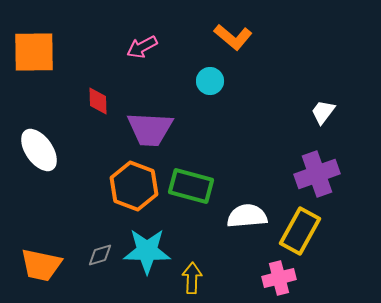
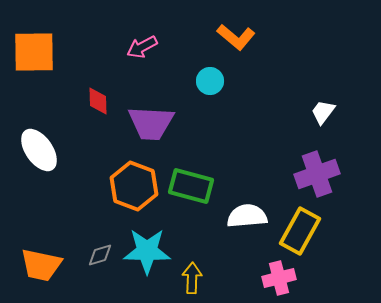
orange L-shape: moved 3 px right
purple trapezoid: moved 1 px right, 6 px up
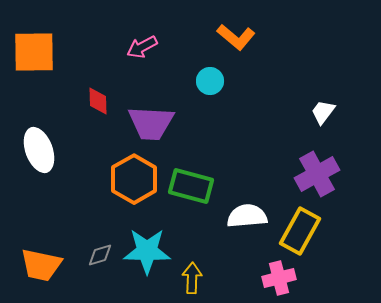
white ellipse: rotated 15 degrees clockwise
purple cross: rotated 9 degrees counterclockwise
orange hexagon: moved 7 px up; rotated 9 degrees clockwise
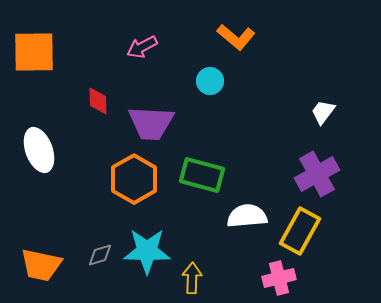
green rectangle: moved 11 px right, 11 px up
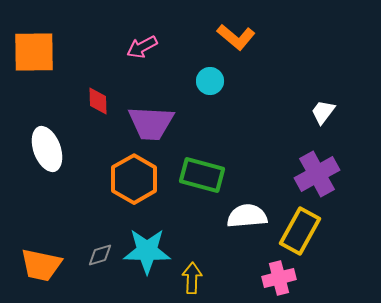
white ellipse: moved 8 px right, 1 px up
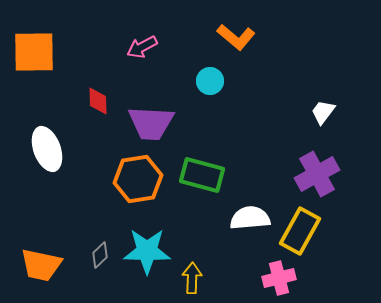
orange hexagon: moved 4 px right; rotated 21 degrees clockwise
white semicircle: moved 3 px right, 2 px down
gray diamond: rotated 28 degrees counterclockwise
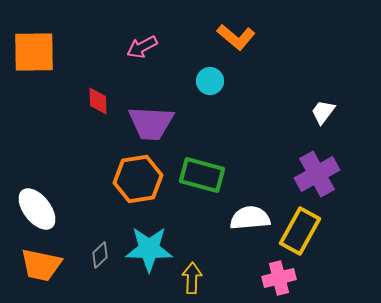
white ellipse: moved 10 px left, 60 px down; rotated 18 degrees counterclockwise
cyan star: moved 2 px right, 2 px up
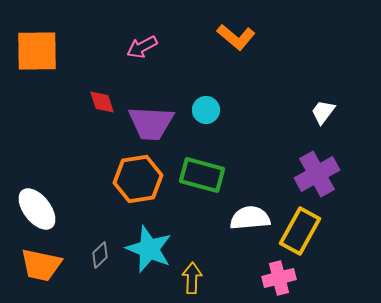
orange square: moved 3 px right, 1 px up
cyan circle: moved 4 px left, 29 px down
red diamond: moved 4 px right, 1 px down; rotated 16 degrees counterclockwise
cyan star: rotated 21 degrees clockwise
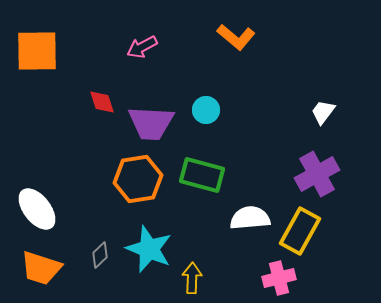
orange trapezoid: moved 3 px down; rotated 6 degrees clockwise
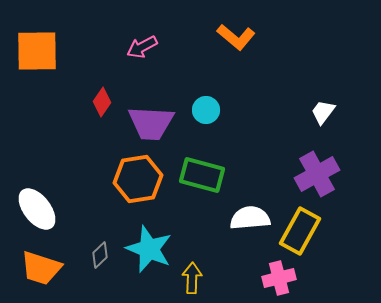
red diamond: rotated 52 degrees clockwise
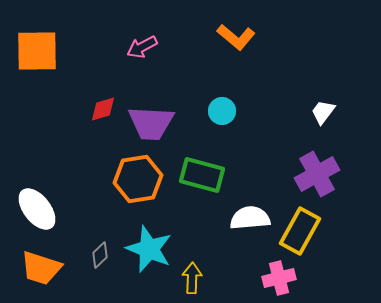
red diamond: moved 1 px right, 7 px down; rotated 40 degrees clockwise
cyan circle: moved 16 px right, 1 px down
